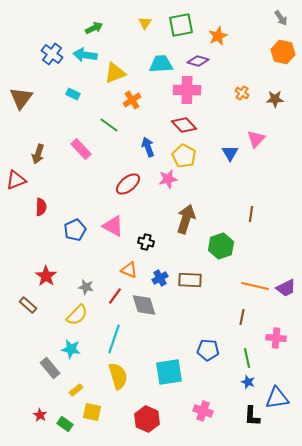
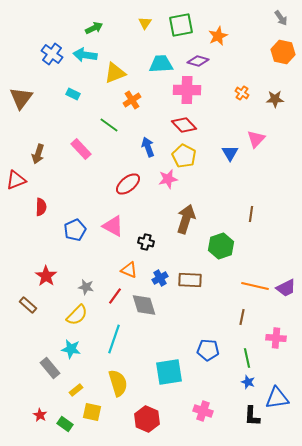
yellow semicircle at (118, 376): moved 7 px down
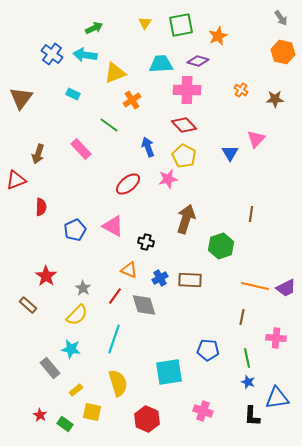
orange cross at (242, 93): moved 1 px left, 3 px up
gray star at (86, 287): moved 3 px left, 1 px down; rotated 21 degrees clockwise
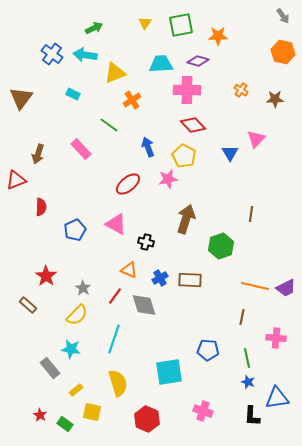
gray arrow at (281, 18): moved 2 px right, 2 px up
orange star at (218, 36): rotated 24 degrees clockwise
red diamond at (184, 125): moved 9 px right
pink triangle at (113, 226): moved 3 px right, 2 px up
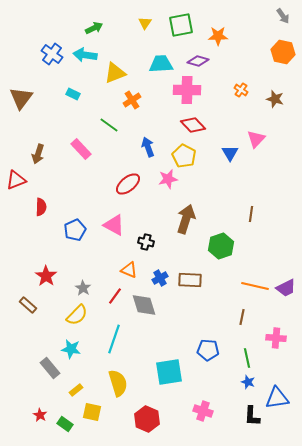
brown star at (275, 99): rotated 18 degrees clockwise
pink triangle at (116, 224): moved 2 px left, 1 px down
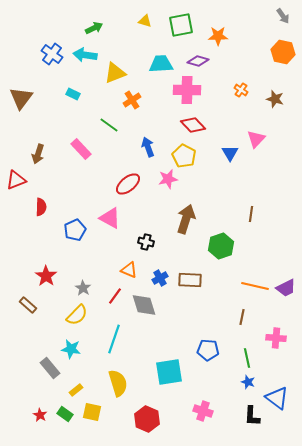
yellow triangle at (145, 23): moved 2 px up; rotated 48 degrees counterclockwise
pink triangle at (114, 225): moved 4 px left, 7 px up
blue triangle at (277, 398): rotated 45 degrees clockwise
green rectangle at (65, 424): moved 10 px up
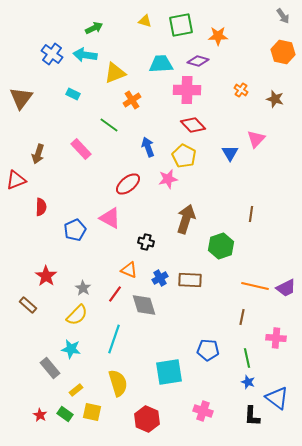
red line at (115, 296): moved 2 px up
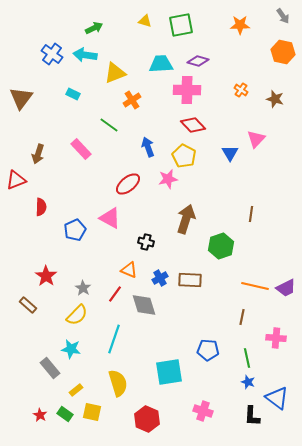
orange star at (218, 36): moved 22 px right, 11 px up
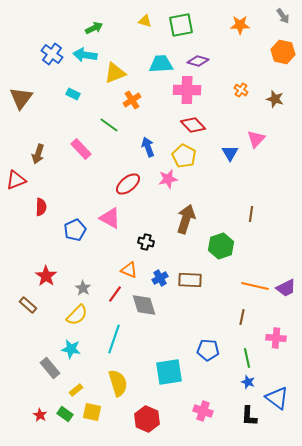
black L-shape at (252, 416): moved 3 px left
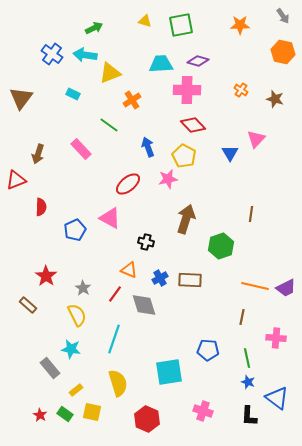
yellow triangle at (115, 73): moved 5 px left
yellow semicircle at (77, 315): rotated 70 degrees counterclockwise
